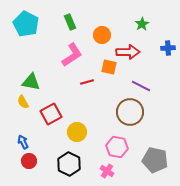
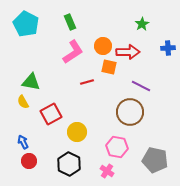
orange circle: moved 1 px right, 11 px down
pink L-shape: moved 1 px right, 3 px up
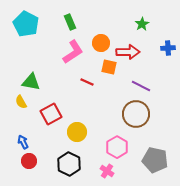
orange circle: moved 2 px left, 3 px up
red line: rotated 40 degrees clockwise
yellow semicircle: moved 2 px left
brown circle: moved 6 px right, 2 px down
pink hexagon: rotated 20 degrees clockwise
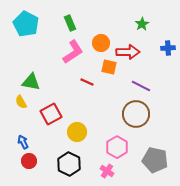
green rectangle: moved 1 px down
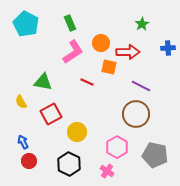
green triangle: moved 12 px right
gray pentagon: moved 5 px up
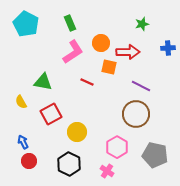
green star: rotated 16 degrees clockwise
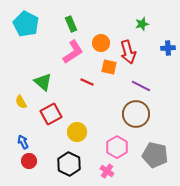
green rectangle: moved 1 px right, 1 px down
red arrow: rotated 75 degrees clockwise
green triangle: rotated 30 degrees clockwise
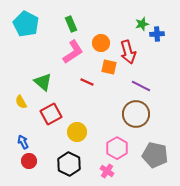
blue cross: moved 11 px left, 14 px up
pink hexagon: moved 1 px down
